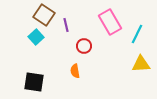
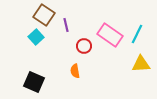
pink rectangle: moved 13 px down; rotated 25 degrees counterclockwise
black square: rotated 15 degrees clockwise
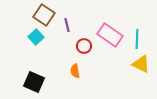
purple line: moved 1 px right
cyan line: moved 5 px down; rotated 24 degrees counterclockwise
yellow triangle: rotated 30 degrees clockwise
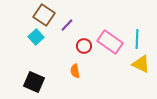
purple line: rotated 56 degrees clockwise
pink rectangle: moved 7 px down
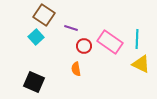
purple line: moved 4 px right, 3 px down; rotated 64 degrees clockwise
orange semicircle: moved 1 px right, 2 px up
